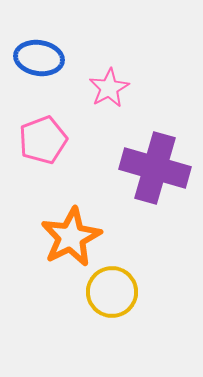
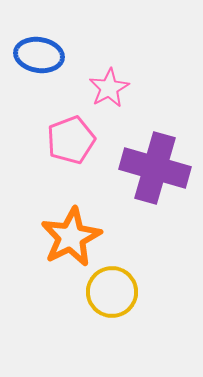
blue ellipse: moved 3 px up
pink pentagon: moved 28 px right
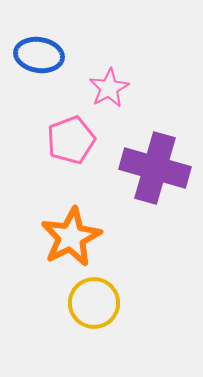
yellow circle: moved 18 px left, 11 px down
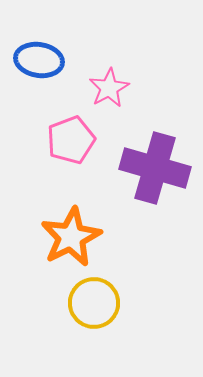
blue ellipse: moved 5 px down
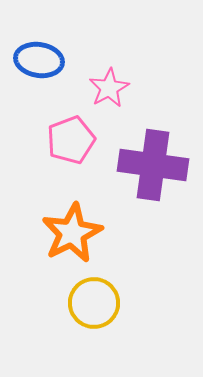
purple cross: moved 2 px left, 3 px up; rotated 8 degrees counterclockwise
orange star: moved 1 px right, 4 px up
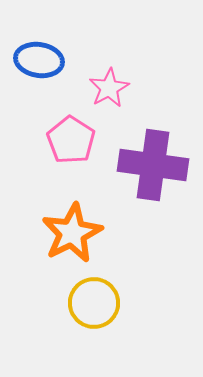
pink pentagon: rotated 18 degrees counterclockwise
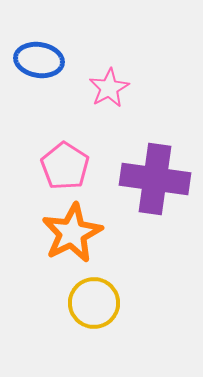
pink pentagon: moved 6 px left, 26 px down
purple cross: moved 2 px right, 14 px down
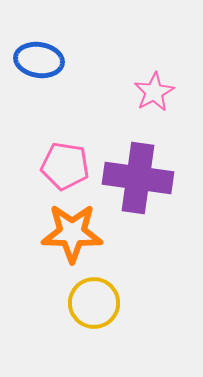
pink star: moved 45 px right, 4 px down
pink pentagon: rotated 24 degrees counterclockwise
purple cross: moved 17 px left, 1 px up
orange star: rotated 28 degrees clockwise
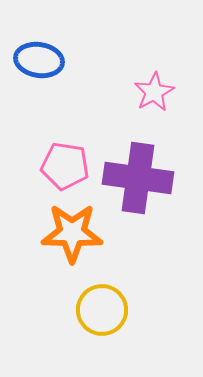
yellow circle: moved 8 px right, 7 px down
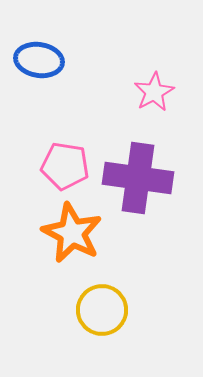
orange star: rotated 26 degrees clockwise
